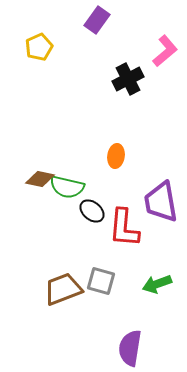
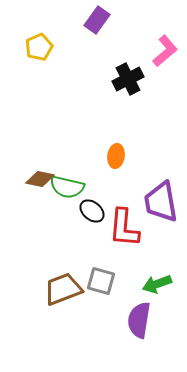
purple semicircle: moved 9 px right, 28 px up
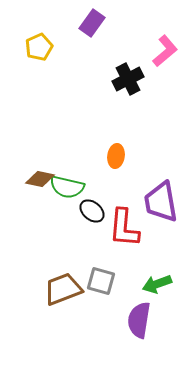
purple rectangle: moved 5 px left, 3 px down
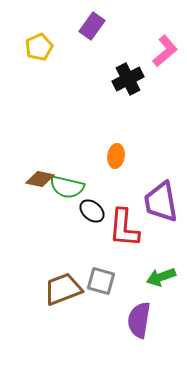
purple rectangle: moved 3 px down
green arrow: moved 4 px right, 7 px up
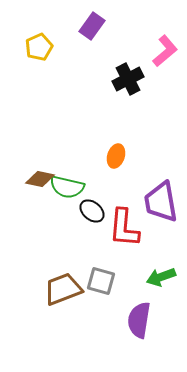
orange ellipse: rotated 10 degrees clockwise
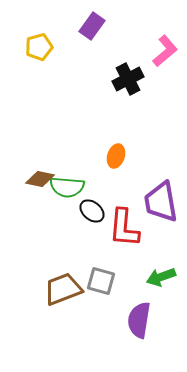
yellow pentagon: rotated 8 degrees clockwise
green semicircle: rotated 8 degrees counterclockwise
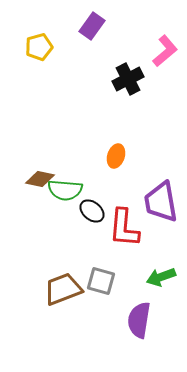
green semicircle: moved 2 px left, 3 px down
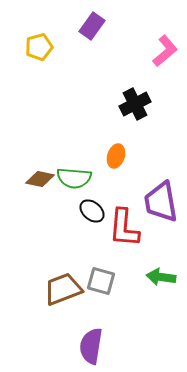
black cross: moved 7 px right, 25 px down
green semicircle: moved 9 px right, 12 px up
green arrow: rotated 28 degrees clockwise
purple semicircle: moved 48 px left, 26 px down
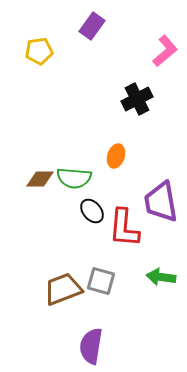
yellow pentagon: moved 4 px down; rotated 8 degrees clockwise
black cross: moved 2 px right, 5 px up
brown diamond: rotated 12 degrees counterclockwise
black ellipse: rotated 10 degrees clockwise
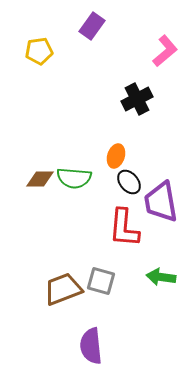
black ellipse: moved 37 px right, 29 px up
purple semicircle: rotated 15 degrees counterclockwise
